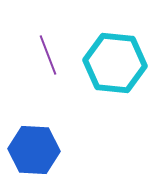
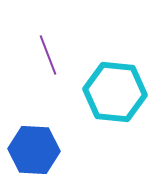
cyan hexagon: moved 29 px down
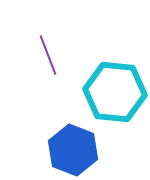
blue hexagon: moved 39 px right; rotated 18 degrees clockwise
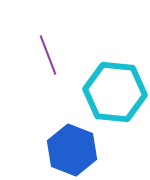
blue hexagon: moved 1 px left
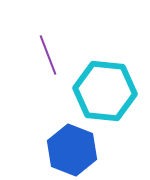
cyan hexagon: moved 10 px left, 1 px up
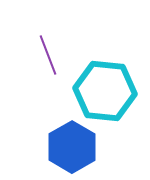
blue hexagon: moved 3 px up; rotated 9 degrees clockwise
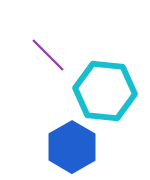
purple line: rotated 24 degrees counterclockwise
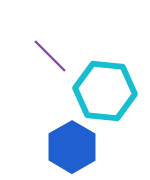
purple line: moved 2 px right, 1 px down
